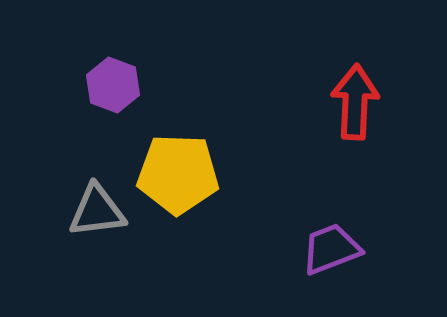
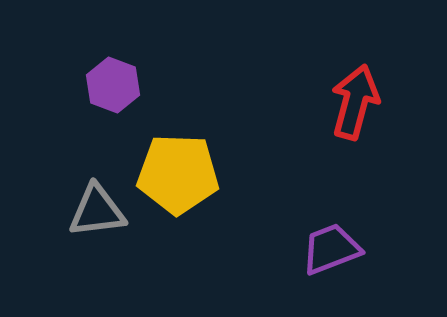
red arrow: rotated 12 degrees clockwise
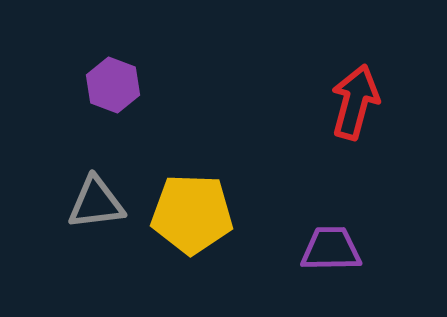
yellow pentagon: moved 14 px right, 40 px down
gray triangle: moved 1 px left, 8 px up
purple trapezoid: rotated 20 degrees clockwise
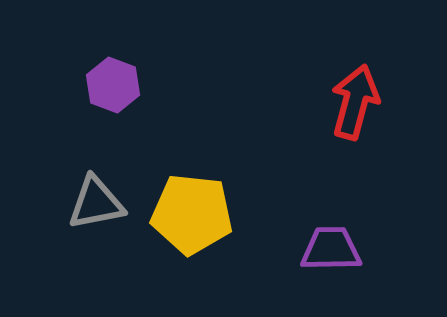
gray triangle: rotated 4 degrees counterclockwise
yellow pentagon: rotated 4 degrees clockwise
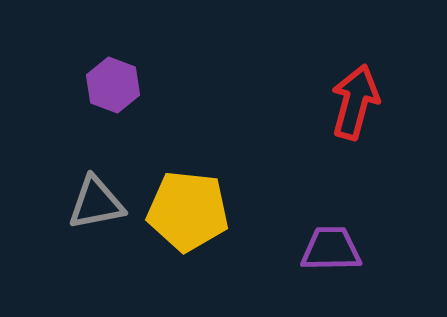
yellow pentagon: moved 4 px left, 3 px up
